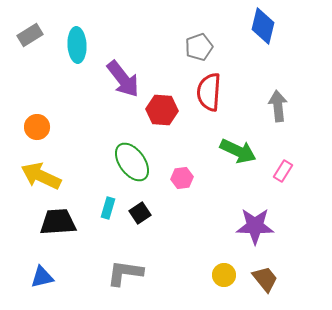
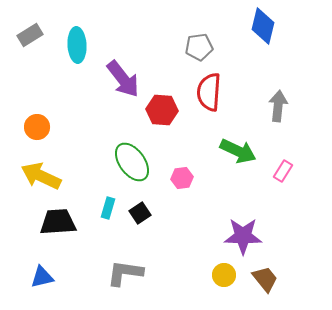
gray pentagon: rotated 12 degrees clockwise
gray arrow: rotated 12 degrees clockwise
purple star: moved 12 px left, 10 px down
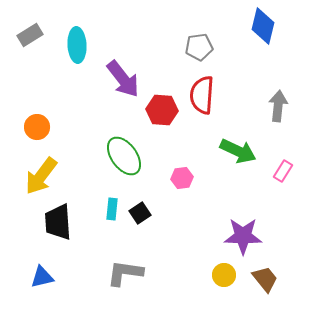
red semicircle: moved 7 px left, 3 px down
green ellipse: moved 8 px left, 6 px up
yellow arrow: rotated 78 degrees counterclockwise
cyan rectangle: moved 4 px right, 1 px down; rotated 10 degrees counterclockwise
black trapezoid: rotated 90 degrees counterclockwise
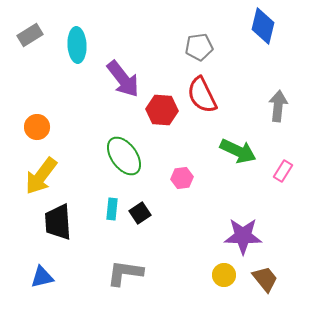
red semicircle: rotated 30 degrees counterclockwise
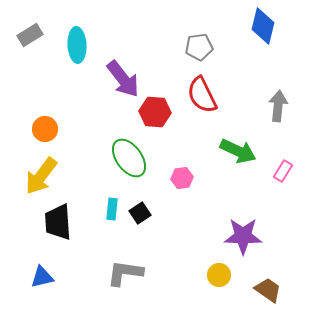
red hexagon: moved 7 px left, 2 px down
orange circle: moved 8 px right, 2 px down
green ellipse: moved 5 px right, 2 px down
yellow circle: moved 5 px left
brown trapezoid: moved 3 px right, 11 px down; rotated 16 degrees counterclockwise
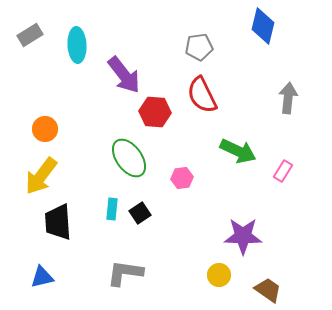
purple arrow: moved 1 px right, 4 px up
gray arrow: moved 10 px right, 8 px up
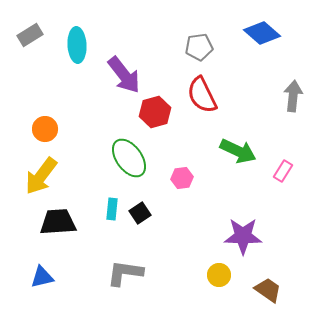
blue diamond: moved 1 px left, 7 px down; rotated 63 degrees counterclockwise
gray arrow: moved 5 px right, 2 px up
red hexagon: rotated 20 degrees counterclockwise
black trapezoid: rotated 90 degrees clockwise
